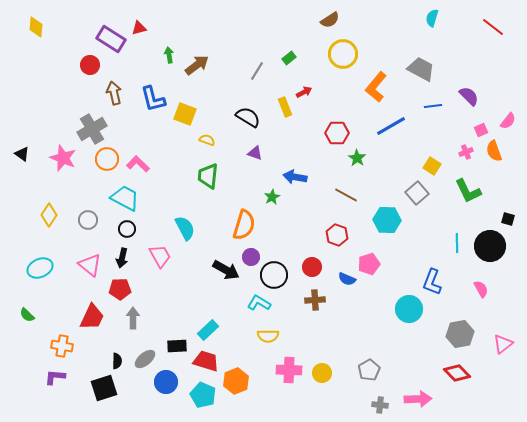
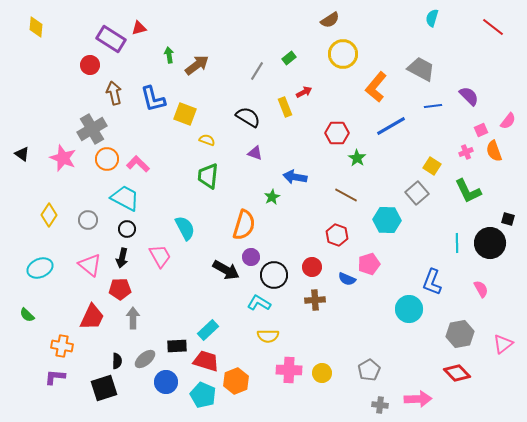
black circle at (490, 246): moved 3 px up
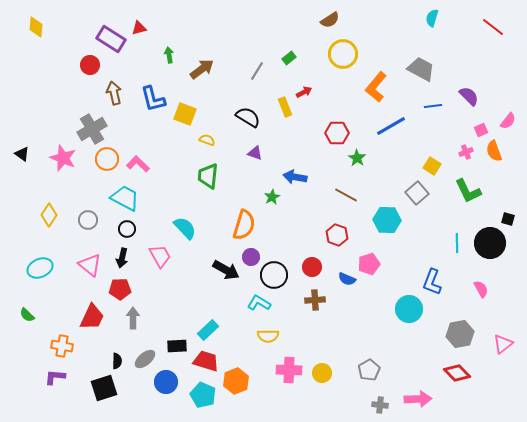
brown arrow at (197, 65): moved 5 px right, 4 px down
cyan semicircle at (185, 228): rotated 15 degrees counterclockwise
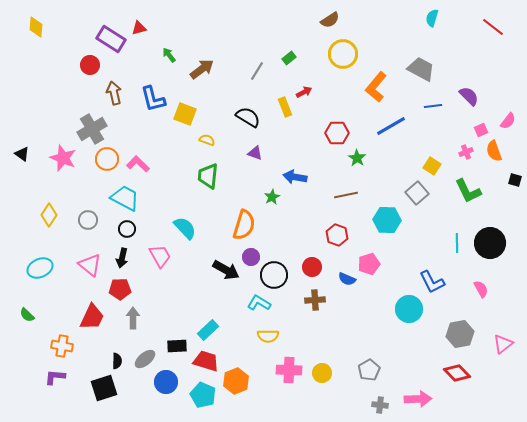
green arrow at (169, 55): rotated 28 degrees counterclockwise
brown line at (346, 195): rotated 40 degrees counterclockwise
black square at (508, 219): moved 7 px right, 39 px up
blue L-shape at (432, 282): rotated 48 degrees counterclockwise
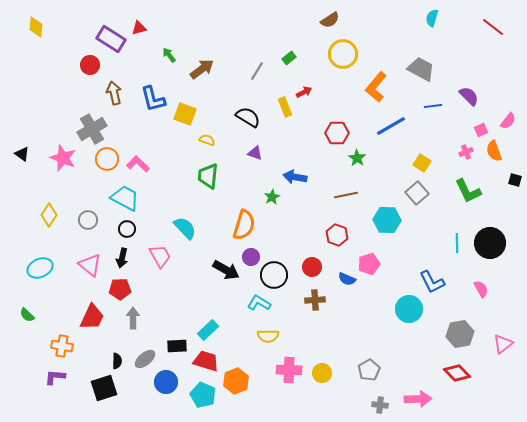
yellow square at (432, 166): moved 10 px left, 3 px up
